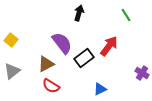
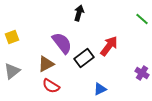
green line: moved 16 px right, 4 px down; rotated 16 degrees counterclockwise
yellow square: moved 1 px right, 3 px up; rotated 32 degrees clockwise
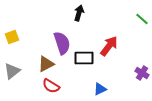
purple semicircle: rotated 20 degrees clockwise
black rectangle: rotated 36 degrees clockwise
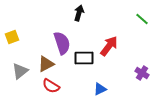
gray triangle: moved 8 px right
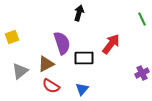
green line: rotated 24 degrees clockwise
red arrow: moved 2 px right, 2 px up
purple cross: rotated 32 degrees clockwise
blue triangle: moved 18 px left; rotated 24 degrees counterclockwise
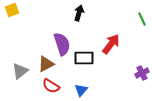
yellow square: moved 27 px up
purple semicircle: moved 1 px down
blue triangle: moved 1 px left, 1 px down
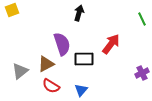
black rectangle: moved 1 px down
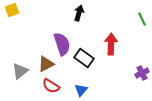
red arrow: rotated 35 degrees counterclockwise
black rectangle: moved 1 px up; rotated 36 degrees clockwise
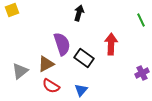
green line: moved 1 px left, 1 px down
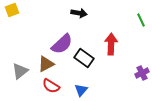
black arrow: rotated 84 degrees clockwise
purple semicircle: rotated 65 degrees clockwise
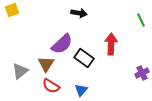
brown triangle: rotated 30 degrees counterclockwise
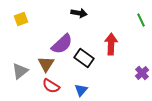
yellow square: moved 9 px right, 9 px down
purple cross: rotated 16 degrees counterclockwise
